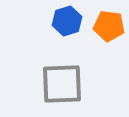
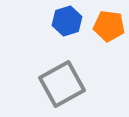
gray square: rotated 27 degrees counterclockwise
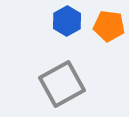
blue hexagon: rotated 12 degrees counterclockwise
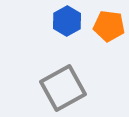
gray square: moved 1 px right, 4 px down
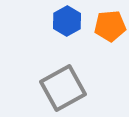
orange pentagon: moved 1 px right; rotated 12 degrees counterclockwise
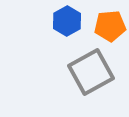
gray square: moved 28 px right, 16 px up
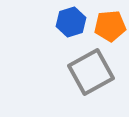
blue hexagon: moved 4 px right, 1 px down; rotated 12 degrees clockwise
